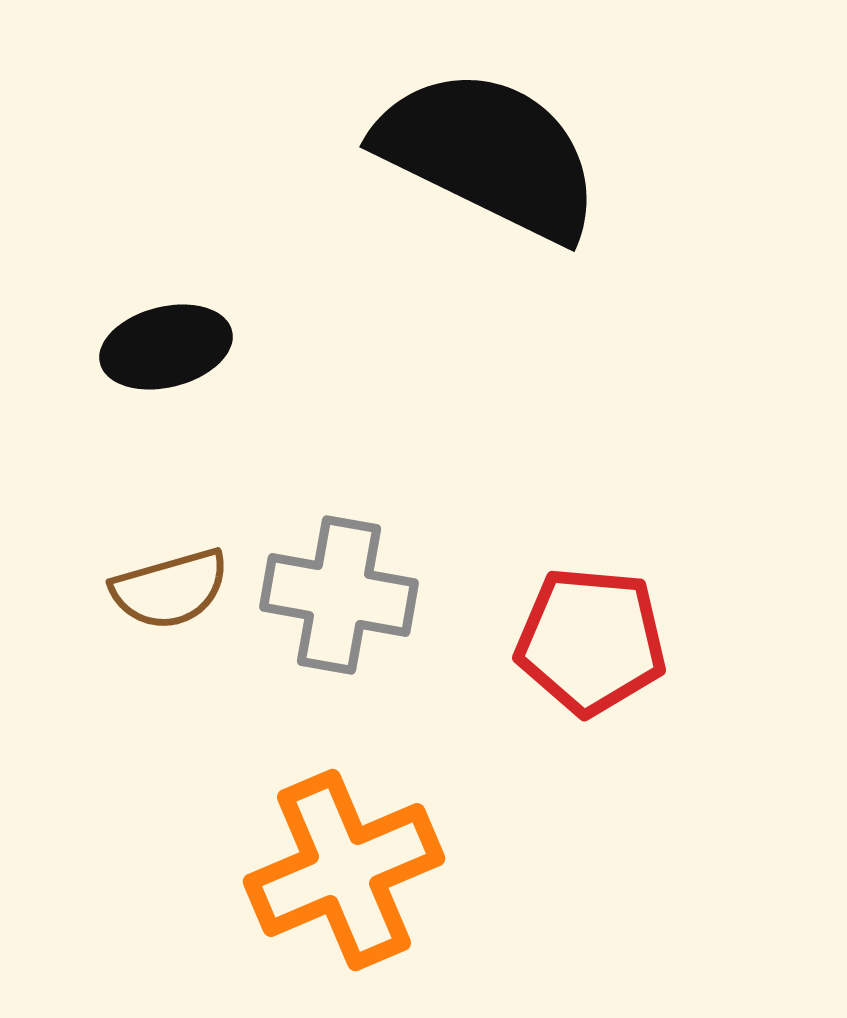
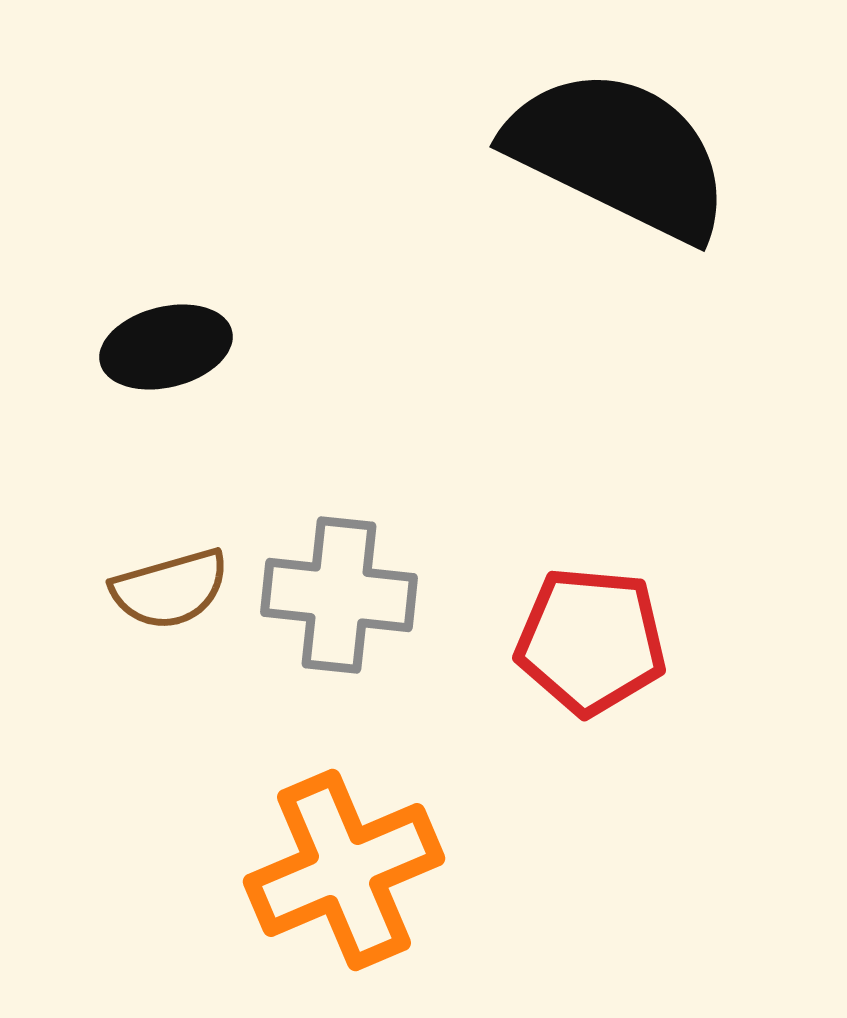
black semicircle: moved 130 px right
gray cross: rotated 4 degrees counterclockwise
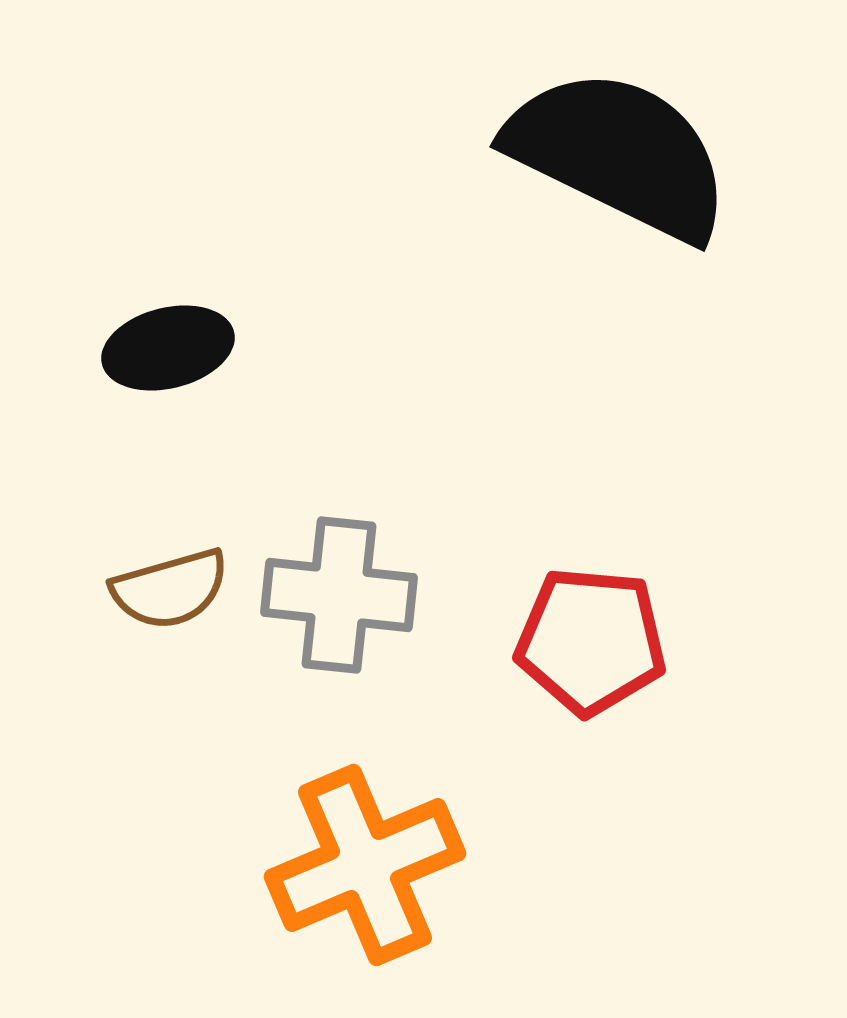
black ellipse: moved 2 px right, 1 px down
orange cross: moved 21 px right, 5 px up
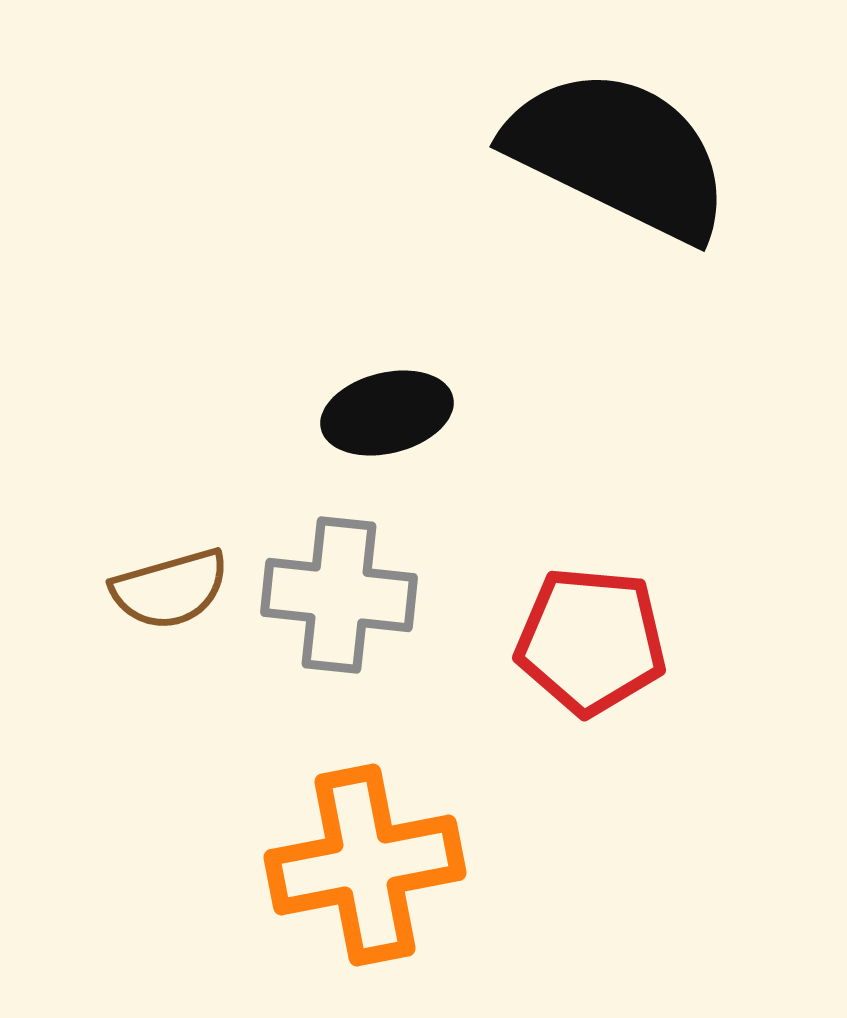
black ellipse: moved 219 px right, 65 px down
orange cross: rotated 12 degrees clockwise
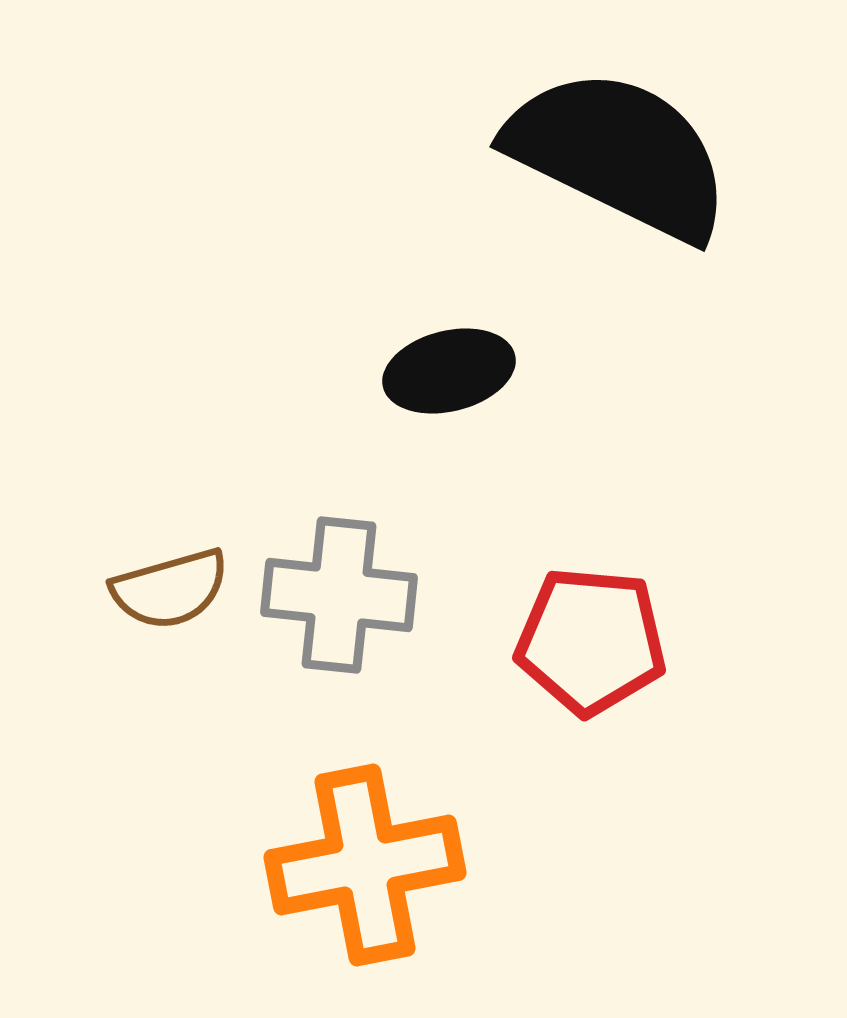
black ellipse: moved 62 px right, 42 px up
